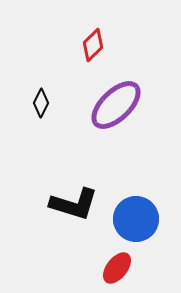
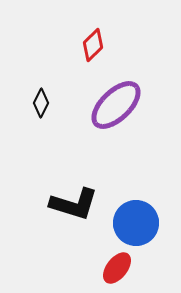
blue circle: moved 4 px down
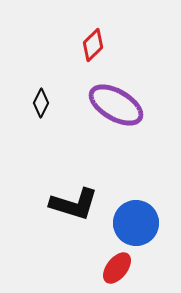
purple ellipse: rotated 74 degrees clockwise
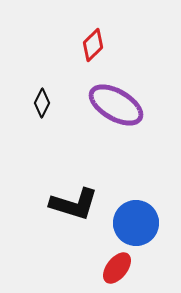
black diamond: moved 1 px right
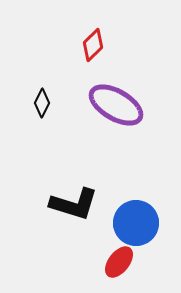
red ellipse: moved 2 px right, 6 px up
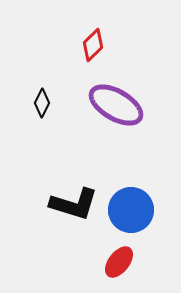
blue circle: moved 5 px left, 13 px up
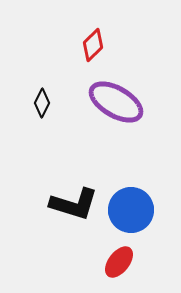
purple ellipse: moved 3 px up
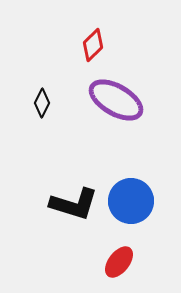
purple ellipse: moved 2 px up
blue circle: moved 9 px up
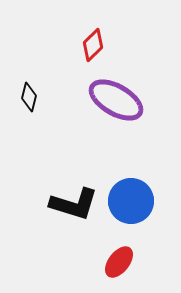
black diamond: moved 13 px left, 6 px up; rotated 12 degrees counterclockwise
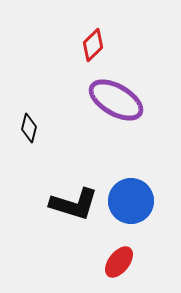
black diamond: moved 31 px down
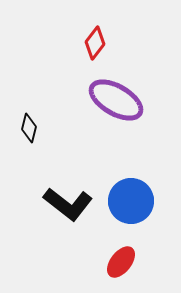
red diamond: moved 2 px right, 2 px up; rotated 8 degrees counterclockwise
black L-shape: moved 6 px left; rotated 21 degrees clockwise
red ellipse: moved 2 px right
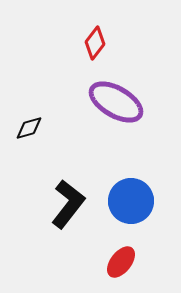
purple ellipse: moved 2 px down
black diamond: rotated 60 degrees clockwise
black L-shape: rotated 90 degrees counterclockwise
